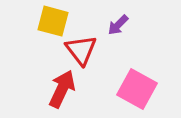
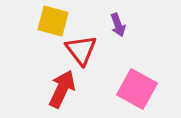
purple arrow: rotated 65 degrees counterclockwise
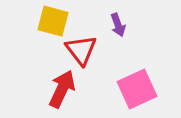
pink square: rotated 36 degrees clockwise
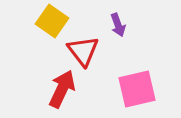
yellow square: moved 1 px left; rotated 20 degrees clockwise
red triangle: moved 2 px right, 1 px down
pink square: rotated 12 degrees clockwise
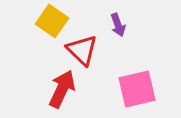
red triangle: moved 1 px left, 1 px up; rotated 8 degrees counterclockwise
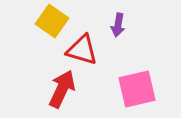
purple arrow: rotated 30 degrees clockwise
red triangle: rotated 28 degrees counterclockwise
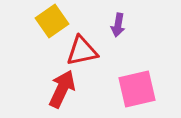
yellow square: rotated 20 degrees clockwise
red triangle: moved 1 px down; rotated 28 degrees counterclockwise
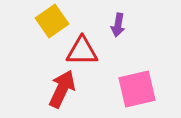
red triangle: rotated 12 degrees clockwise
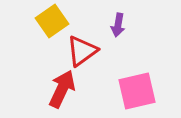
red triangle: rotated 36 degrees counterclockwise
pink square: moved 2 px down
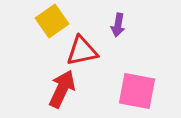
red triangle: rotated 24 degrees clockwise
pink square: rotated 24 degrees clockwise
